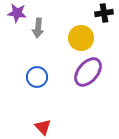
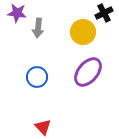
black cross: rotated 18 degrees counterclockwise
yellow circle: moved 2 px right, 6 px up
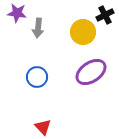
black cross: moved 1 px right, 2 px down
purple ellipse: moved 3 px right; rotated 16 degrees clockwise
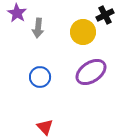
purple star: rotated 24 degrees clockwise
blue circle: moved 3 px right
red triangle: moved 2 px right
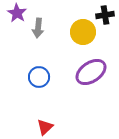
black cross: rotated 18 degrees clockwise
blue circle: moved 1 px left
red triangle: rotated 30 degrees clockwise
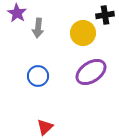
yellow circle: moved 1 px down
blue circle: moved 1 px left, 1 px up
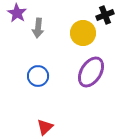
black cross: rotated 12 degrees counterclockwise
purple ellipse: rotated 24 degrees counterclockwise
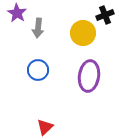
purple ellipse: moved 2 px left, 4 px down; rotated 24 degrees counterclockwise
blue circle: moved 6 px up
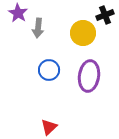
purple star: moved 1 px right
blue circle: moved 11 px right
red triangle: moved 4 px right
